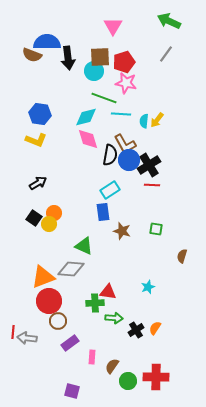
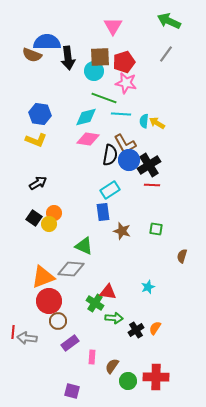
yellow arrow at (157, 120): moved 3 px down; rotated 84 degrees clockwise
pink diamond at (88, 139): rotated 65 degrees counterclockwise
green cross at (95, 303): rotated 36 degrees clockwise
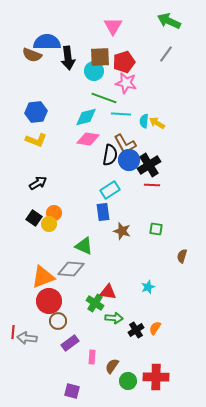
blue hexagon at (40, 114): moved 4 px left, 2 px up; rotated 15 degrees counterclockwise
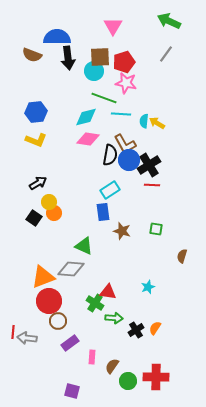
blue semicircle at (47, 42): moved 10 px right, 5 px up
yellow circle at (49, 224): moved 22 px up
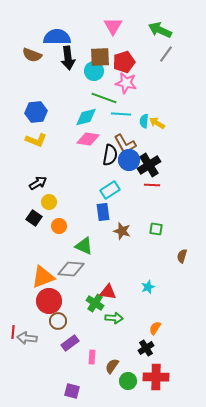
green arrow at (169, 21): moved 9 px left, 9 px down
orange circle at (54, 213): moved 5 px right, 13 px down
black cross at (136, 330): moved 10 px right, 18 px down
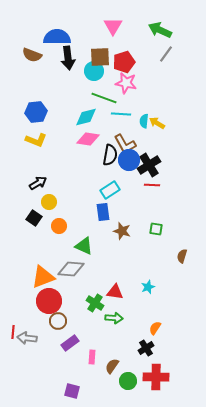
red triangle at (108, 292): moved 7 px right
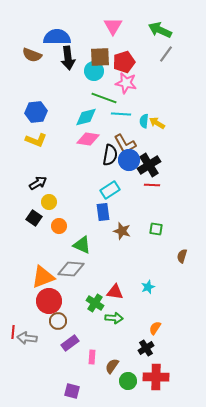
green triangle at (84, 246): moved 2 px left, 1 px up
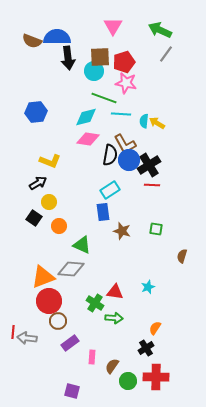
brown semicircle at (32, 55): moved 14 px up
yellow L-shape at (36, 140): moved 14 px right, 21 px down
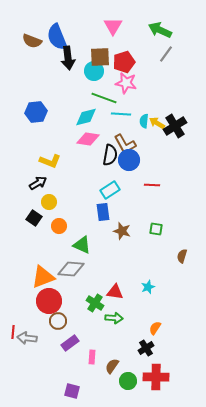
blue semicircle at (57, 37): rotated 112 degrees counterclockwise
black cross at (149, 165): moved 26 px right, 39 px up
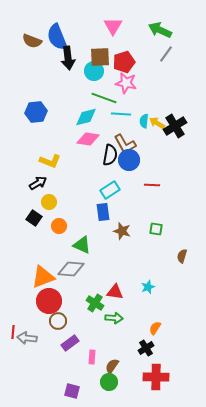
green circle at (128, 381): moved 19 px left, 1 px down
